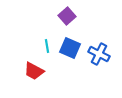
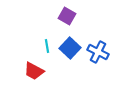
purple square: rotated 18 degrees counterclockwise
blue square: rotated 20 degrees clockwise
blue cross: moved 1 px left, 2 px up
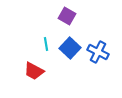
cyan line: moved 1 px left, 2 px up
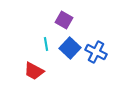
purple square: moved 3 px left, 4 px down
blue cross: moved 2 px left
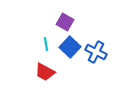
purple square: moved 1 px right, 2 px down
blue square: moved 1 px up
red trapezoid: moved 11 px right, 1 px down
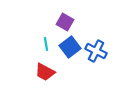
blue square: rotated 10 degrees clockwise
blue cross: moved 1 px up
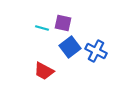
purple square: moved 2 px left, 1 px down; rotated 18 degrees counterclockwise
cyan line: moved 4 px left, 16 px up; rotated 64 degrees counterclockwise
red trapezoid: moved 1 px left, 1 px up
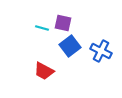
blue square: moved 1 px up
blue cross: moved 5 px right
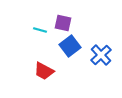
cyan line: moved 2 px left, 2 px down
blue cross: moved 4 px down; rotated 20 degrees clockwise
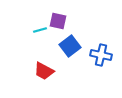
purple square: moved 5 px left, 2 px up
cyan line: rotated 32 degrees counterclockwise
blue cross: rotated 35 degrees counterclockwise
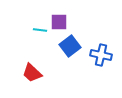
purple square: moved 1 px right, 1 px down; rotated 12 degrees counterclockwise
cyan line: rotated 24 degrees clockwise
red trapezoid: moved 12 px left, 2 px down; rotated 15 degrees clockwise
